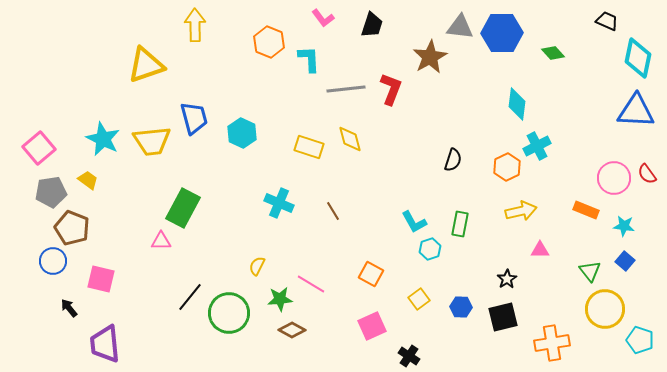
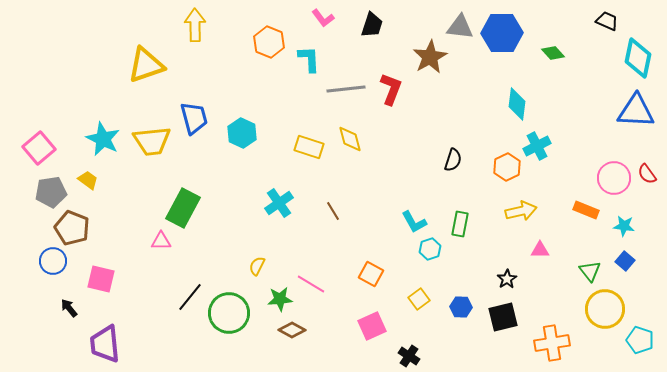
cyan cross at (279, 203): rotated 32 degrees clockwise
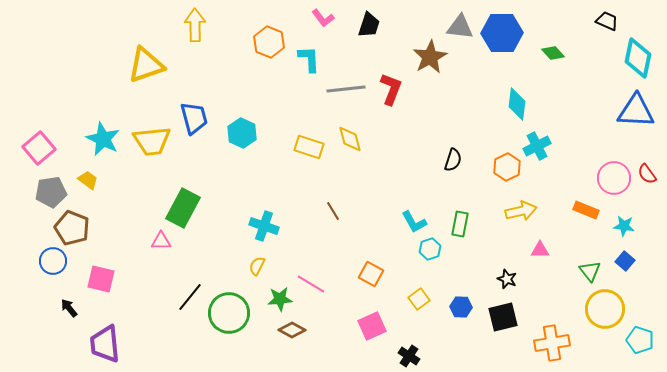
black trapezoid at (372, 25): moved 3 px left
cyan cross at (279, 203): moved 15 px left, 23 px down; rotated 36 degrees counterclockwise
black star at (507, 279): rotated 18 degrees counterclockwise
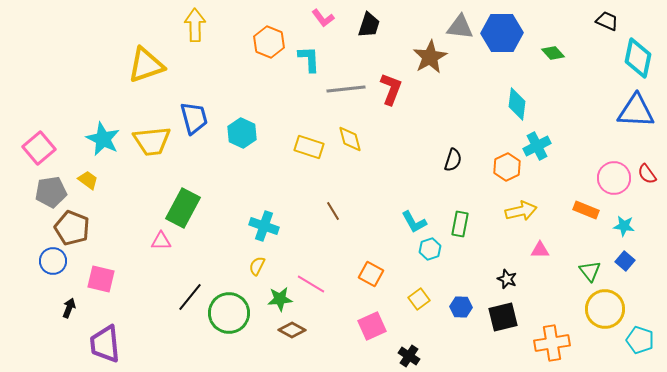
black arrow at (69, 308): rotated 60 degrees clockwise
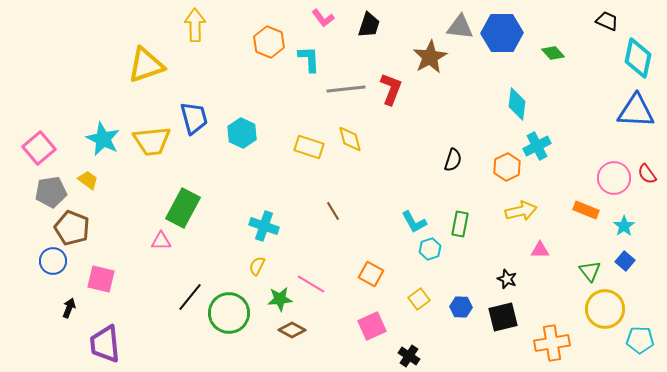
cyan star at (624, 226): rotated 30 degrees clockwise
cyan pentagon at (640, 340): rotated 16 degrees counterclockwise
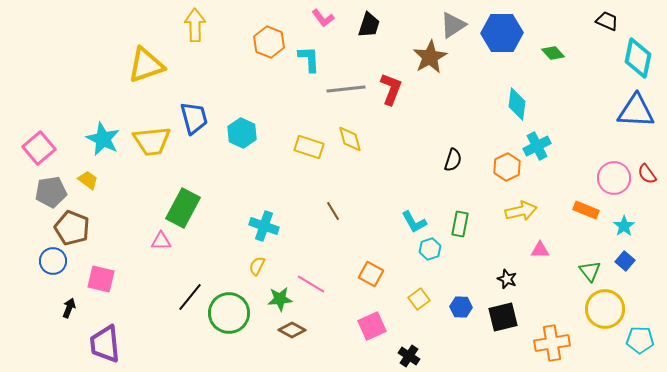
gray triangle at (460, 27): moved 7 px left, 2 px up; rotated 40 degrees counterclockwise
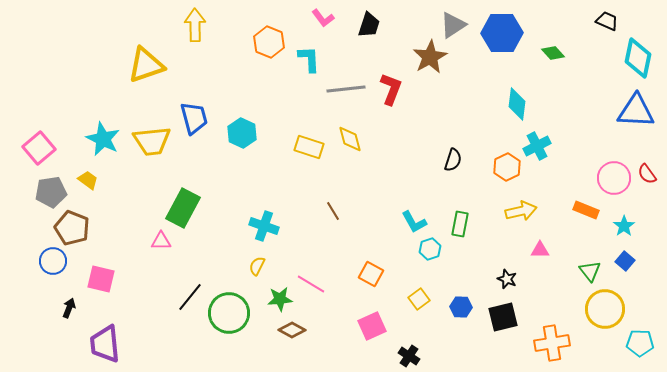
cyan pentagon at (640, 340): moved 3 px down
